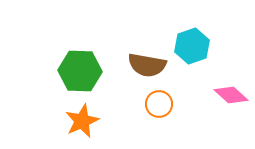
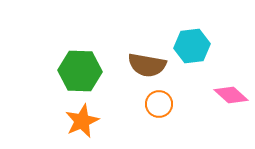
cyan hexagon: rotated 12 degrees clockwise
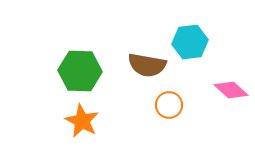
cyan hexagon: moved 2 px left, 4 px up
pink diamond: moved 5 px up
orange circle: moved 10 px right, 1 px down
orange star: rotated 20 degrees counterclockwise
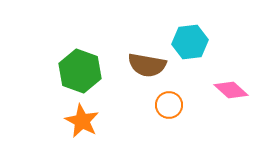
green hexagon: rotated 18 degrees clockwise
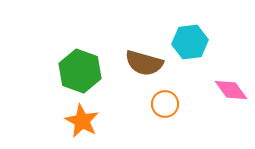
brown semicircle: moved 3 px left, 2 px up; rotated 6 degrees clockwise
pink diamond: rotated 12 degrees clockwise
orange circle: moved 4 px left, 1 px up
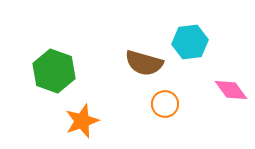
green hexagon: moved 26 px left
orange star: rotated 24 degrees clockwise
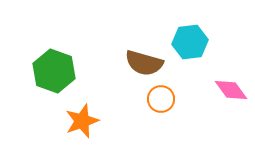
orange circle: moved 4 px left, 5 px up
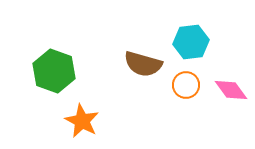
cyan hexagon: moved 1 px right
brown semicircle: moved 1 px left, 1 px down
orange circle: moved 25 px right, 14 px up
orange star: rotated 24 degrees counterclockwise
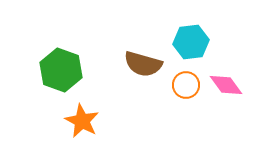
green hexagon: moved 7 px right, 1 px up
pink diamond: moved 5 px left, 5 px up
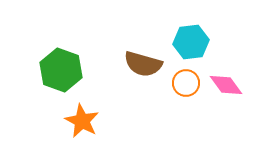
orange circle: moved 2 px up
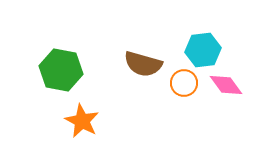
cyan hexagon: moved 12 px right, 8 px down
green hexagon: rotated 9 degrees counterclockwise
orange circle: moved 2 px left
